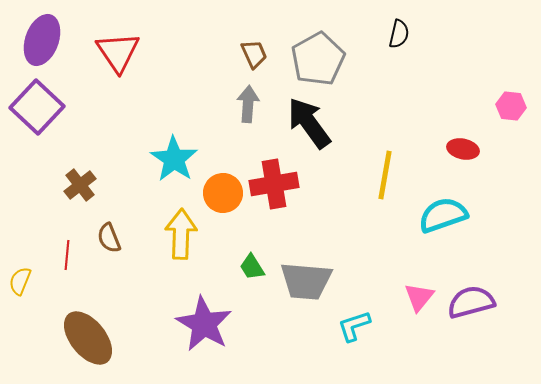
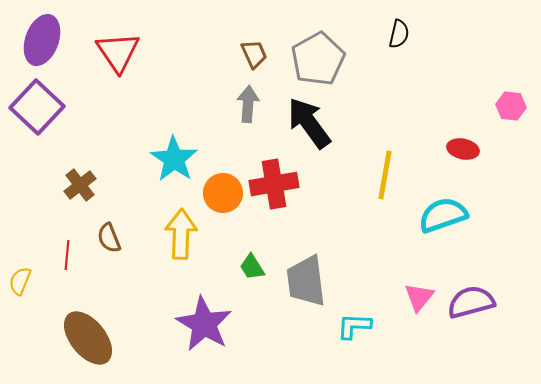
gray trapezoid: rotated 78 degrees clockwise
cyan L-shape: rotated 21 degrees clockwise
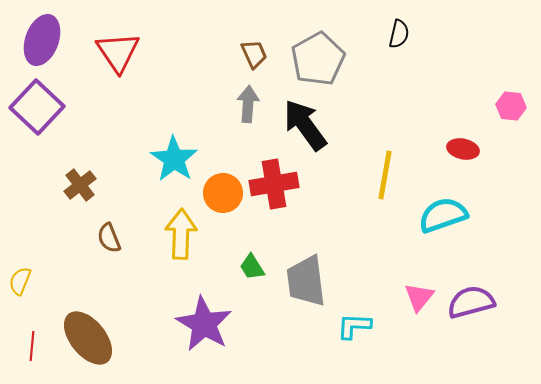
black arrow: moved 4 px left, 2 px down
red line: moved 35 px left, 91 px down
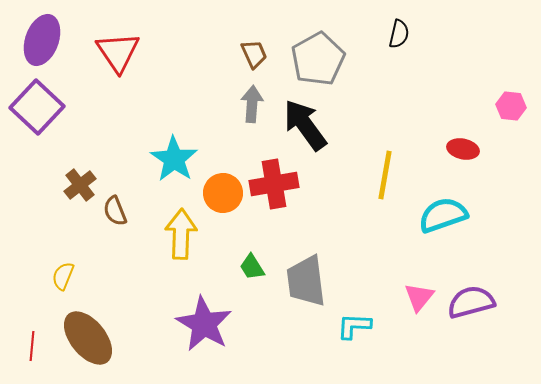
gray arrow: moved 4 px right
brown semicircle: moved 6 px right, 27 px up
yellow semicircle: moved 43 px right, 5 px up
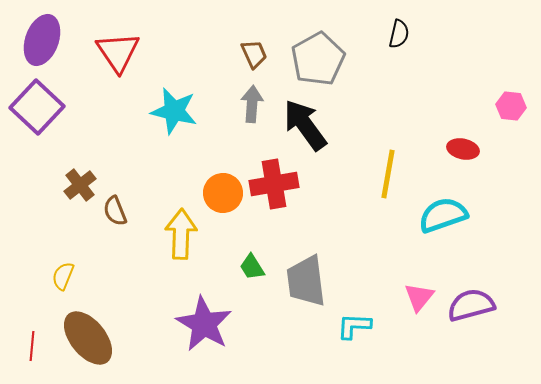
cyan star: moved 48 px up; rotated 21 degrees counterclockwise
yellow line: moved 3 px right, 1 px up
purple semicircle: moved 3 px down
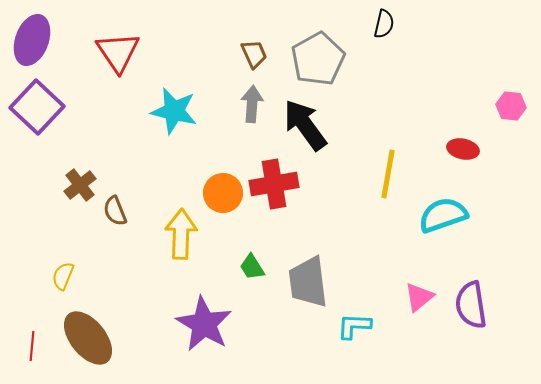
black semicircle: moved 15 px left, 10 px up
purple ellipse: moved 10 px left
gray trapezoid: moved 2 px right, 1 px down
pink triangle: rotated 12 degrees clockwise
purple semicircle: rotated 84 degrees counterclockwise
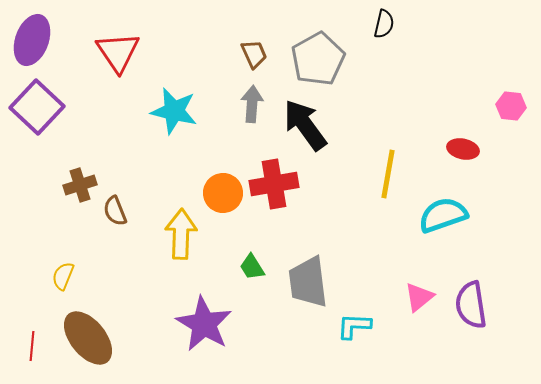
brown cross: rotated 20 degrees clockwise
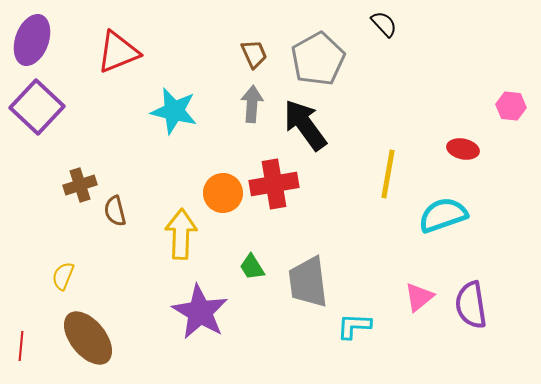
black semicircle: rotated 56 degrees counterclockwise
red triangle: rotated 42 degrees clockwise
brown semicircle: rotated 8 degrees clockwise
purple star: moved 4 px left, 12 px up
red line: moved 11 px left
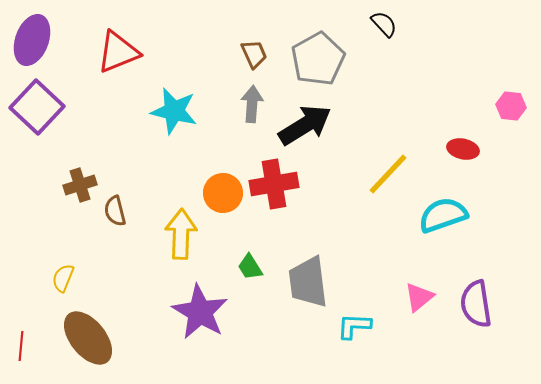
black arrow: rotated 94 degrees clockwise
yellow line: rotated 33 degrees clockwise
green trapezoid: moved 2 px left
yellow semicircle: moved 2 px down
purple semicircle: moved 5 px right, 1 px up
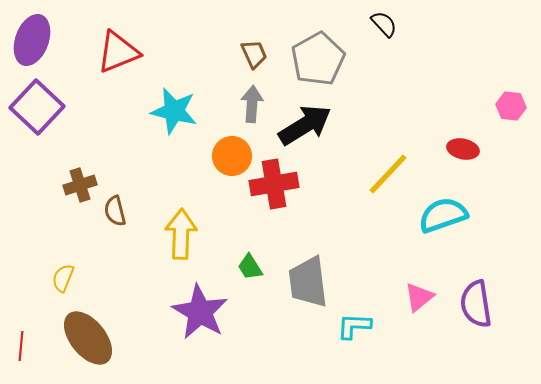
orange circle: moved 9 px right, 37 px up
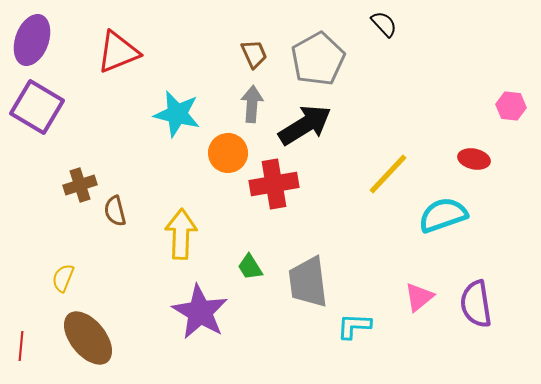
purple square: rotated 12 degrees counterclockwise
cyan star: moved 3 px right, 3 px down
red ellipse: moved 11 px right, 10 px down
orange circle: moved 4 px left, 3 px up
